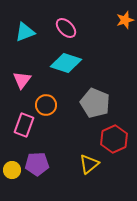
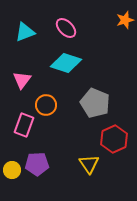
yellow triangle: rotated 25 degrees counterclockwise
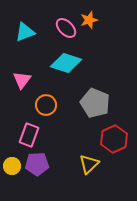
orange star: moved 36 px left
pink rectangle: moved 5 px right, 10 px down
yellow triangle: rotated 20 degrees clockwise
yellow circle: moved 4 px up
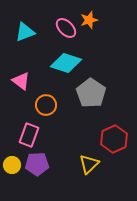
pink triangle: moved 1 px left, 1 px down; rotated 30 degrees counterclockwise
gray pentagon: moved 4 px left, 10 px up; rotated 12 degrees clockwise
yellow circle: moved 1 px up
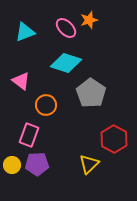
red hexagon: rotated 8 degrees counterclockwise
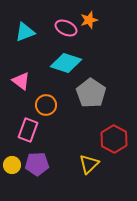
pink ellipse: rotated 20 degrees counterclockwise
pink rectangle: moved 1 px left, 5 px up
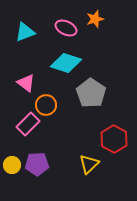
orange star: moved 6 px right, 1 px up
pink triangle: moved 5 px right, 2 px down
pink rectangle: moved 6 px up; rotated 25 degrees clockwise
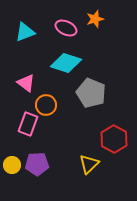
gray pentagon: rotated 12 degrees counterclockwise
pink rectangle: rotated 25 degrees counterclockwise
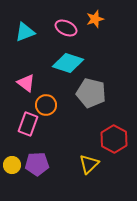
cyan diamond: moved 2 px right
gray pentagon: rotated 8 degrees counterclockwise
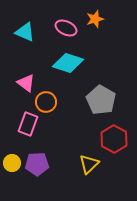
cyan triangle: rotated 45 degrees clockwise
gray pentagon: moved 10 px right, 7 px down; rotated 16 degrees clockwise
orange circle: moved 3 px up
yellow circle: moved 2 px up
